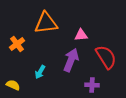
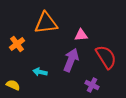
cyan arrow: rotated 72 degrees clockwise
purple cross: rotated 24 degrees clockwise
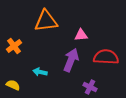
orange triangle: moved 2 px up
orange cross: moved 3 px left, 2 px down
red semicircle: rotated 55 degrees counterclockwise
purple cross: moved 2 px left, 2 px down
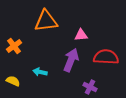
yellow semicircle: moved 4 px up
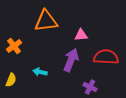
yellow semicircle: moved 2 px left, 1 px up; rotated 88 degrees clockwise
